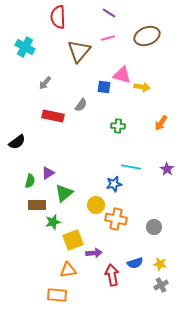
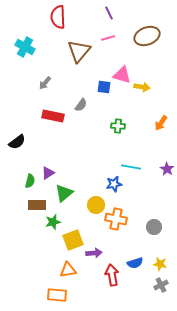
purple line: rotated 32 degrees clockwise
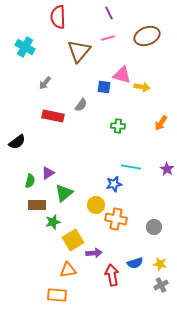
yellow square: rotated 10 degrees counterclockwise
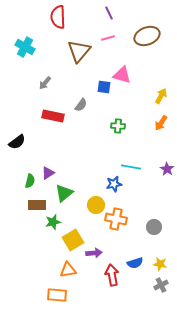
yellow arrow: moved 19 px right, 9 px down; rotated 70 degrees counterclockwise
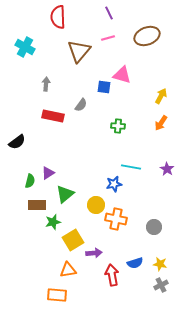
gray arrow: moved 1 px right, 1 px down; rotated 144 degrees clockwise
green triangle: moved 1 px right, 1 px down
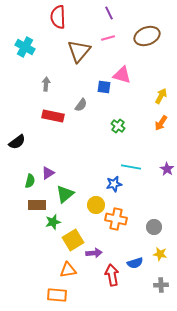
green cross: rotated 32 degrees clockwise
yellow star: moved 10 px up
gray cross: rotated 24 degrees clockwise
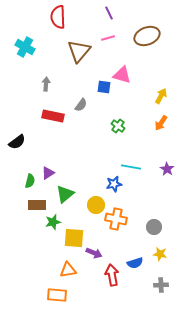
yellow square: moved 1 px right, 2 px up; rotated 35 degrees clockwise
purple arrow: rotated 28 degrees clockwise
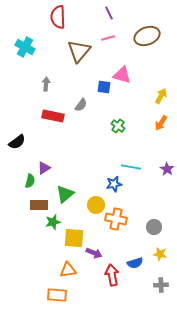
purple triangle: moved 4 px left, 5 px up
brown rectangle: moved 2 px right
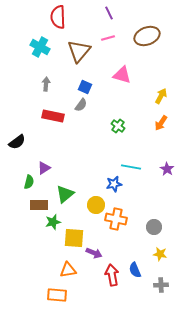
cyan cross: moved 15 px right
blue square: moved 19 px left; rotated 16 degrees clockwise
green semicircle: moved 1 px left, 1 px down
blue semicircle: moved 7 px down; rotated 84 degrees clockwise
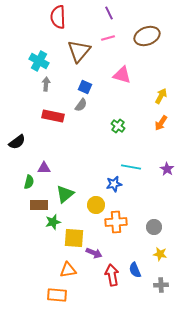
cyan cross: moved 1 px left, 14 px down
purple triangle: rotated 32 degrees clockwise
orange cross: moved 3 px down; rotated 15 degrees counterclockwise
